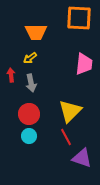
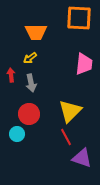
cyan circle: moved 12 px left, 2 px up
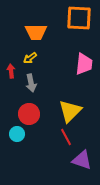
red arrow: moved 4 px up
purple triangle: moved 2 px down
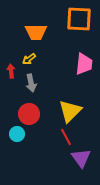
orange square: moved 1 px down
yellow arrow: moved 1 px left, 1 px down
purple triangle: moved 1 px left, 2 px up; rotated 35 degrees clockwise
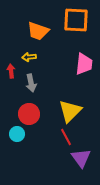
orange square: moved 3 px left, 1 px down
orange trapezoid: moved 2 px right, 1 px up; rotated 20 degrees clockwise
yellow arrow: moved 2 px up; rotated 32 degrees clockwise
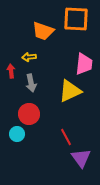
orange square: moved 1 px up
orange trapezoid: moved 5 px right
yellow triangle: moved 20 px up; rotated 20 degrees clockwise
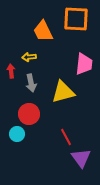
orange trapezoid: rotated 45 degrees clockwise
yellow triangle: moved 7 px left, 1 px down; rotated 10 degrees clockwise
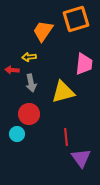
orange square: rotated 20 degrees counterclockwise
orange trapezoid: rotated 60 degrees clockwise
red arrow: moved 1 px right, 1 px up; rotated 80 degrees counterclockwise
red line: rotated 24 degrees clockwise
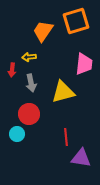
orange square: moved 2 px down
red arrow: rotated 88 degrees counterclockwise
purple triangle: rotated 45 degrees counterclockwise
